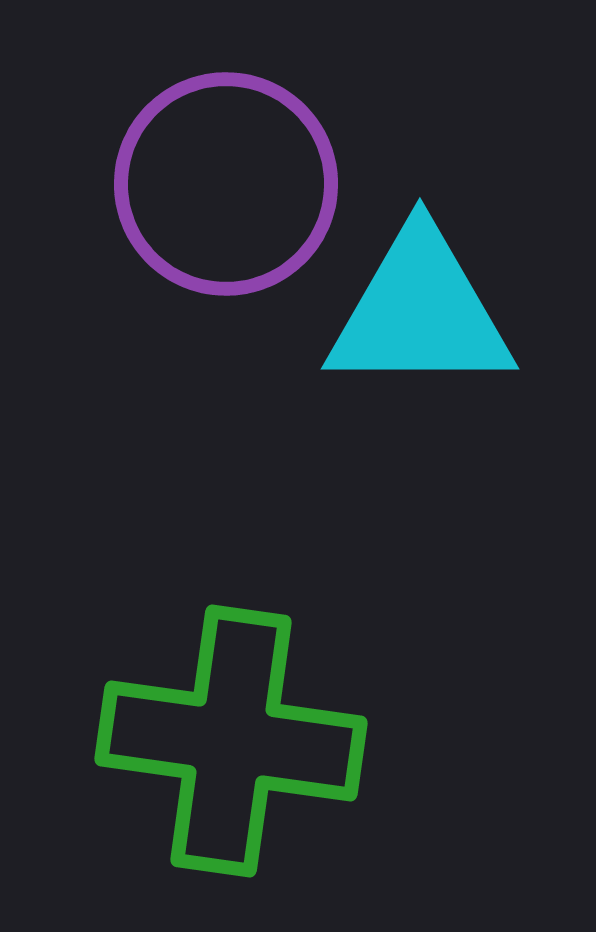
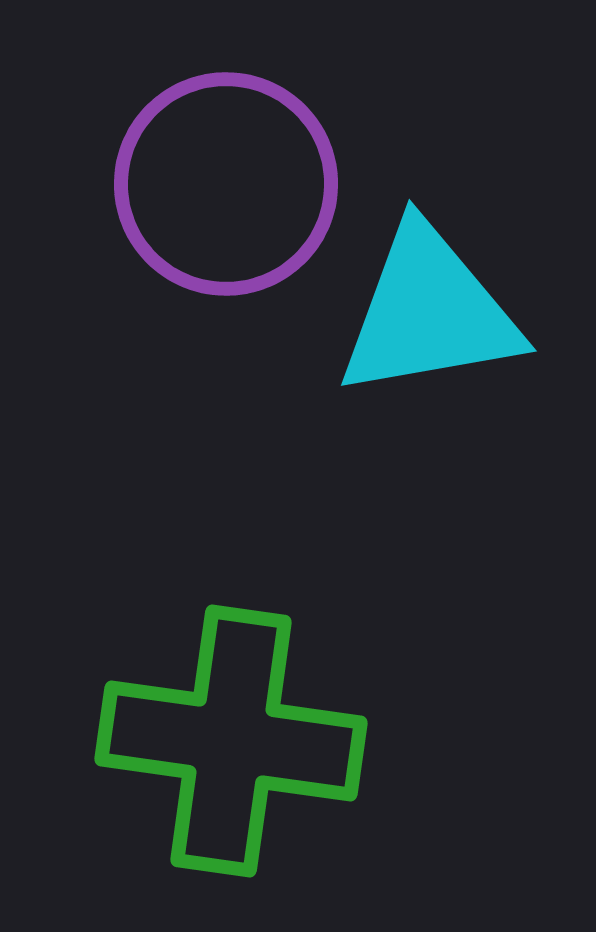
cyan triangle: moved 9 px right; rotated 10 degrees counterclockwise
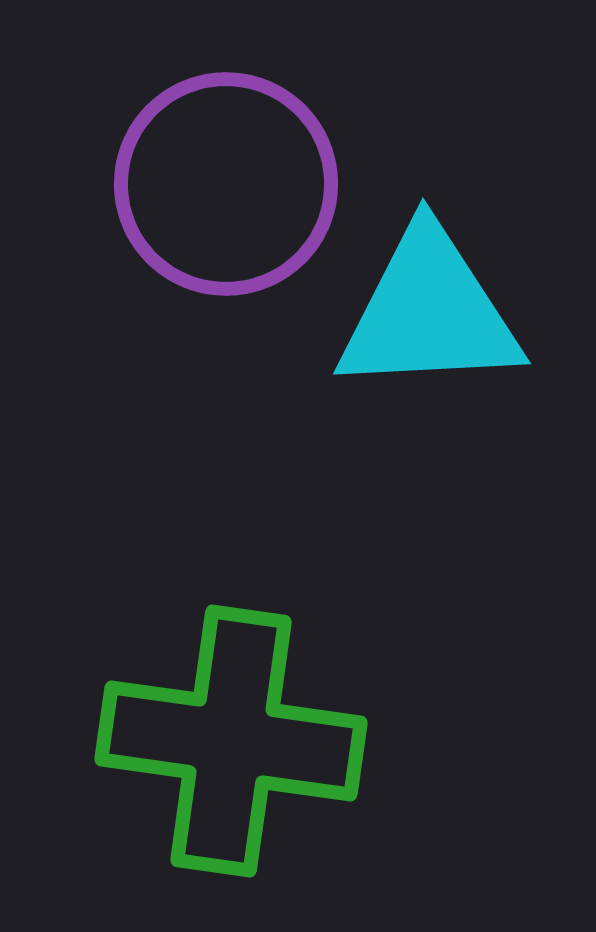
cyan triangle: rotated 7 degrees clockwise
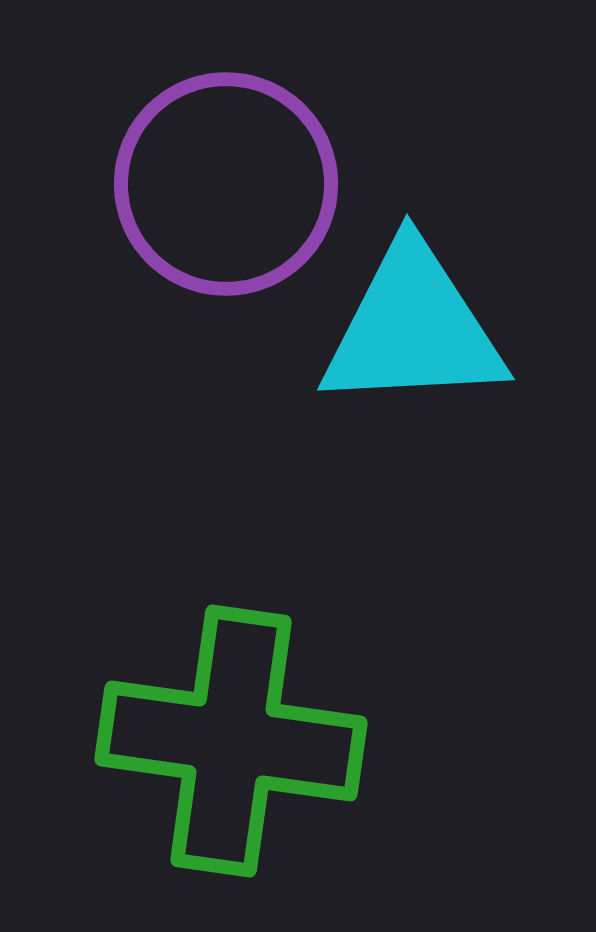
cyan triangle: moved 16 px left, 16 px down
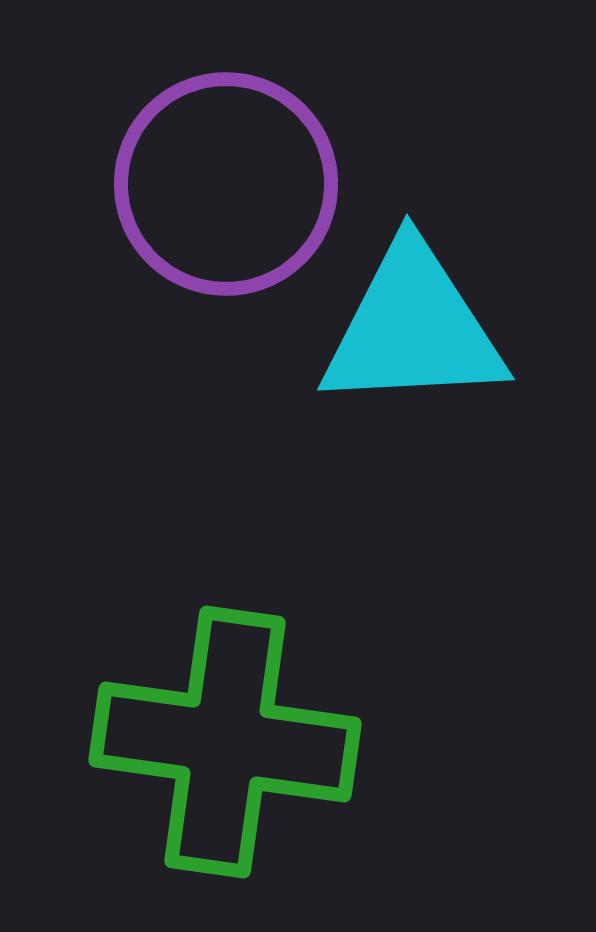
green cross: moved 6 px left, 1 px down
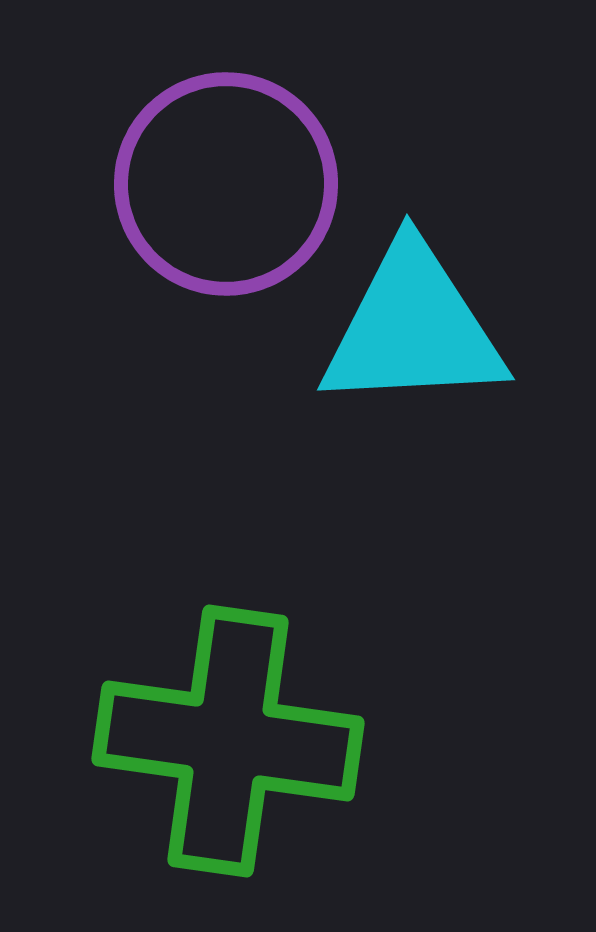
green cross: moved 3 px right, 1 px up
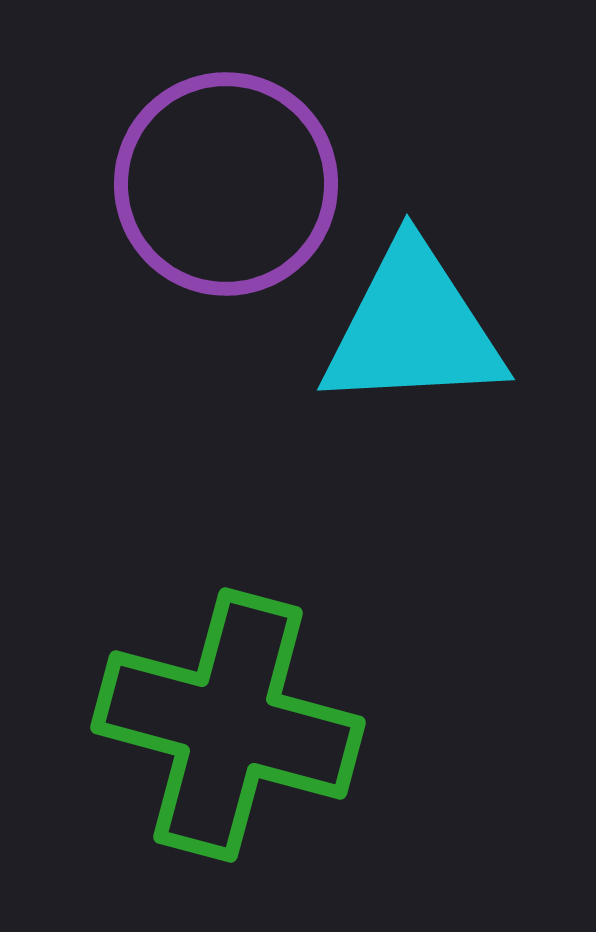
green cross: moved 16 px up; rotated 7 degrees clockwise
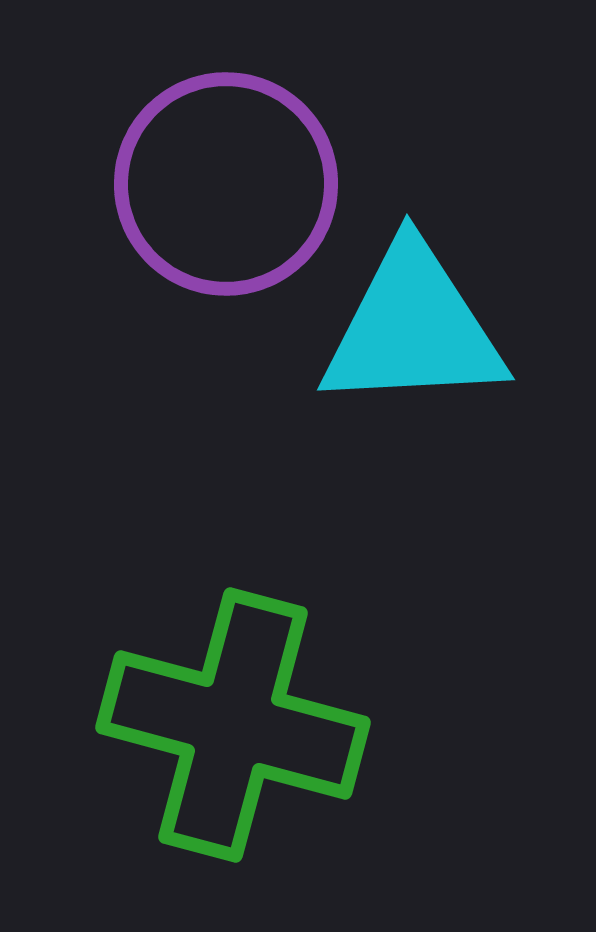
green cross: moved 5 px right
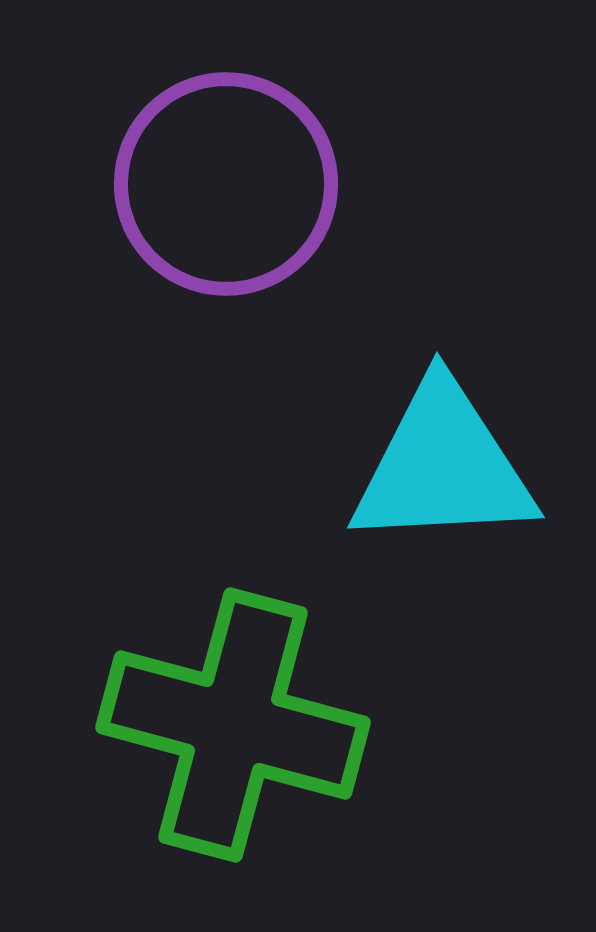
cyan triangle: moved 30 px right, 138 px down
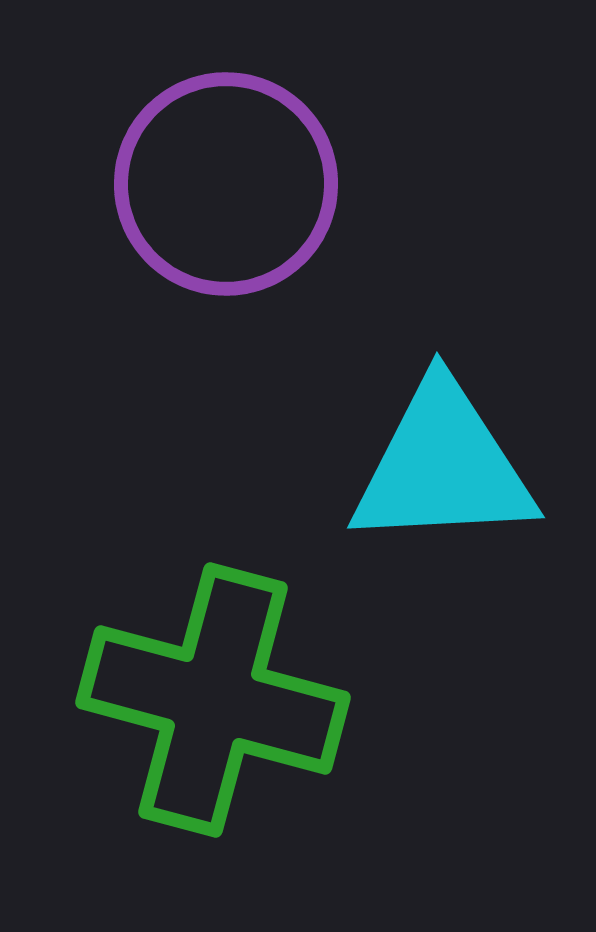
green cross: moved 20 px left, 25 px up
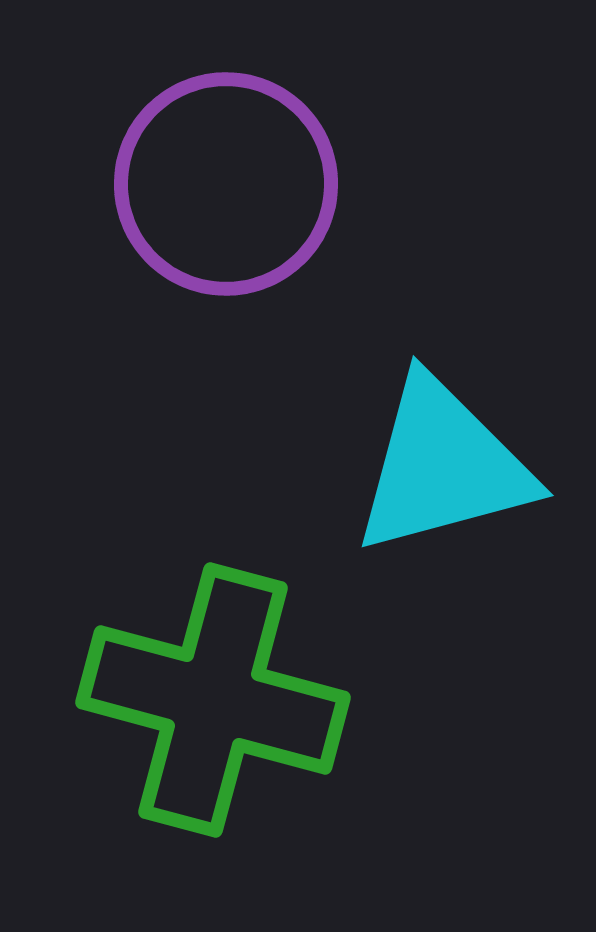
cyan triangle: rotated 12 degrees counterclockwise
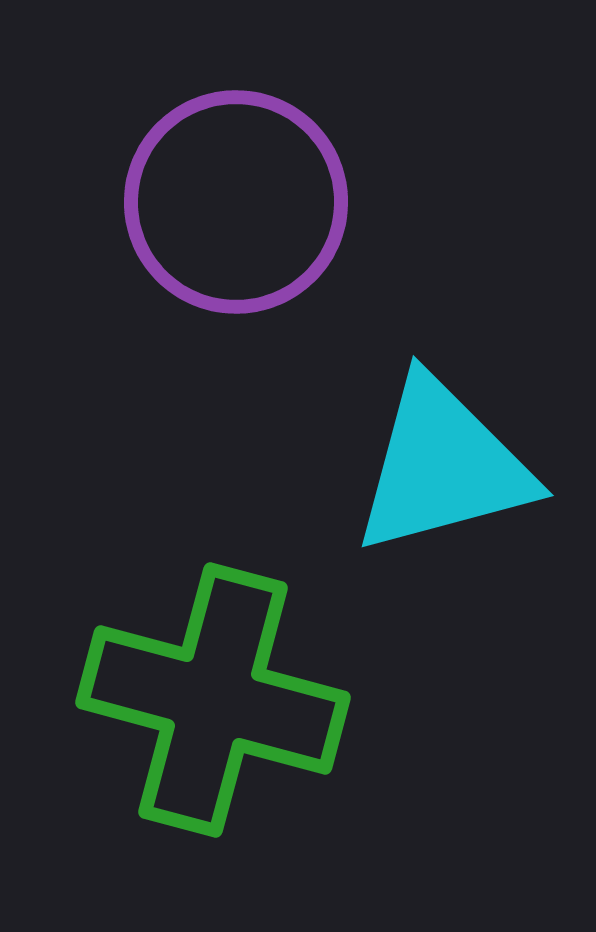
purple circle: moved 10 px right, 18 px down
